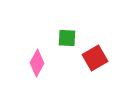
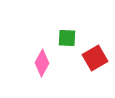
pink diamond: moved 5 px right
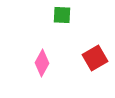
green square: moved 5 px left, 23 px up
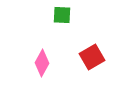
red square: moved 3 px left, 1 px up
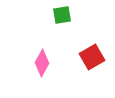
green square: rotated 12 degrees counterclockwise
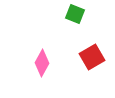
green square: moved 13 px right, 1 px up; rotated 30 degrees clockwise
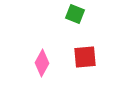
red square: moved 7 px left; rotated 25 degrees clockwise
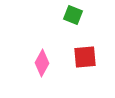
green square: moved 2 px left, 1 px down
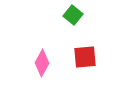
green square: rotated 18 degrees clockwise
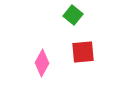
red square: moved 2 px left, 5 px up
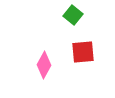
pink diamond: moved 2 px right, 2 px down
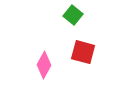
red square: rotated 20 degrees clockwise
